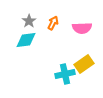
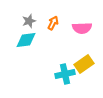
gray star: rotated 16 degrees clockwise
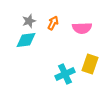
yellow rectangle: moved 6 px right; rotated 36 degrees counterclockwise
cyan cross: rotated 12 degrees counterclockwise
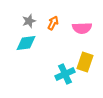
cyan diamond: moved 3 px down
yellow rectangle: moved 5 px left, 2 px up
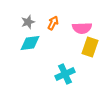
gray star: moved 1 px left, 1 px down
cyan diamond: moved 4 px right
yellow rectangle: moved 5 px right, 15 px up
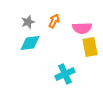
orange arrow: moved 1 px right, 2 px up
yellow rectangle: rotated 30 degrees counterclockwise
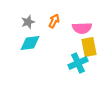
yellow rectangle: moved 1 px left
cyan cross: moved 13 px right, 11 px up
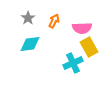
gray star: moved 4 px up; rotated 16 degrees counterclockwise
cyan diamond: moved 1 px down
yellow rectangle: rotated 18 degrees counterclockwise
cyan cross: moved 5 px left
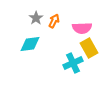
gray star: moved 8 px right
yellow rectangle: moved 1 px down
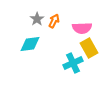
gray star: moved 1 px right, 1 px down
